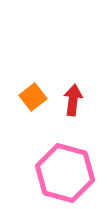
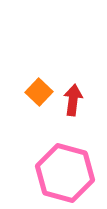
orange square: moved 6 px right, 5 px up; rotated 8 degrees counterclockwise
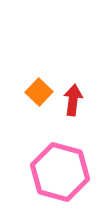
pink hexagon: moved 5 px left, 1 px up
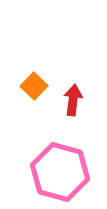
orange square: moved 5 px left, 6 px up
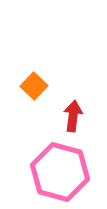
red arrow: moved 16 px down
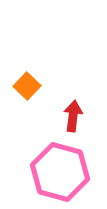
orange square: moved 7 px left
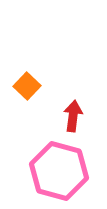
pink hexagon: moved 1 px left, 1 px up
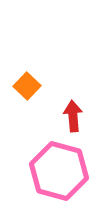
red arrow: rotated 12 degrees counterclockwise
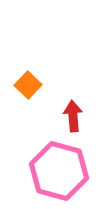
orange square: moved 1 px right, 1 px up
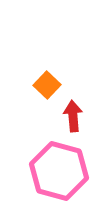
orange square: moved 19 px right
